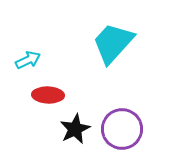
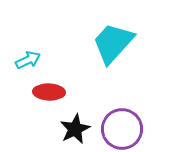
red ellipse: moved 1 px right, 3 px up
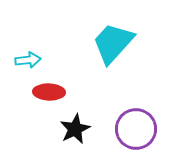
cyan arrow: rotated 20 degrees clockwise
purple circle: moved 14 px right
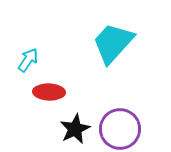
cyan arrow: rotated 50 degrees counterclockwise
purple circle: moved 16 px left
